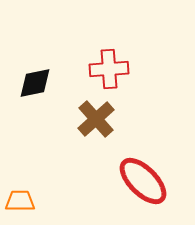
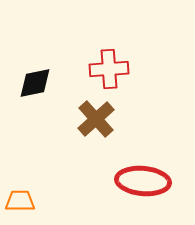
red ellipse: rotated 40 degrees counterclockwise
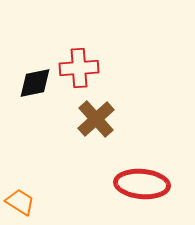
red cross: moved 30 px left, 1 px up
red ellipse: moved 1 px left, 3 px down
orange trapezoid: moved 1 px down; rotated 32 degrees clockwise
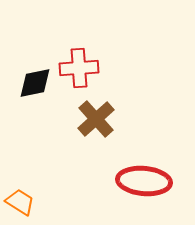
red ellipse: moved 2 px right, 3 px up
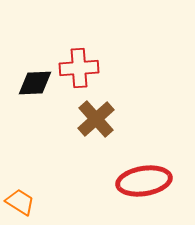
black diamond: rotated 9 degrees clockwise
red ellipse: rotated 14 degrees counterclockwise
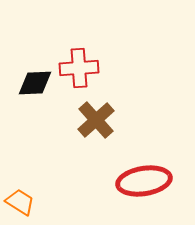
brown cross: moved 1 px down
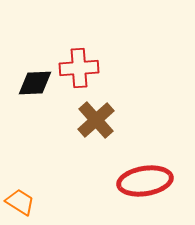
red ellipse: moved 1 px right
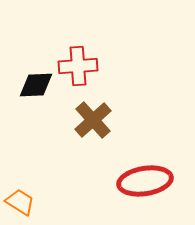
red cross: moved 1 px left, 2 px up
black diamond: moved 1 px right, 2 px down
brown cross: moved 3 px left
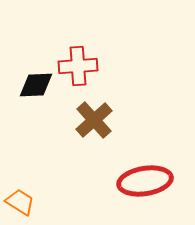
brown cross: moved 1 px right
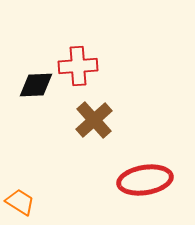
red ellipse: moved 1 px up
